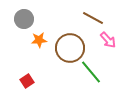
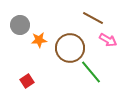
gray circle: moved 4 px left, 6 px down
pink arrow: rotated 18 degrees counterclockwise
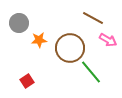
gray circle: moved 1 px left, 2 px up
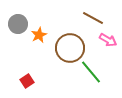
gray circle: moved 1 px left, 1 px down
orange star: moved 5 px up; rotated 21 degrees counterclockwise
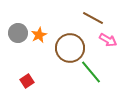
gray circle: moved 9 px down
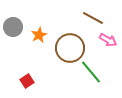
gray circle: moved 5 px left, 6 px up
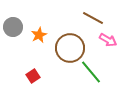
red square: moved 6 px right, 5 px up
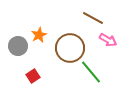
gray circle: moved 5 px right, 19 px down
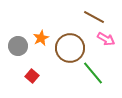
brown line: moved 1 px right, 1 px up
orange star: moved 2 px right, 3 px down
pink arrow: moved 2 px left, 1 px up
green line: moved 2 px right, 1 px down
red square: moved 1 px left; rotated 16 degrees counterclockwise
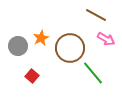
brown line: moved 2 px right, 2 px up
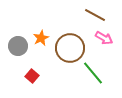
brown line: moved 1 px left
pink arrow: moved 2 px left, 1 px up
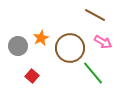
pink arrow: moved 1 px left, 4 px down
